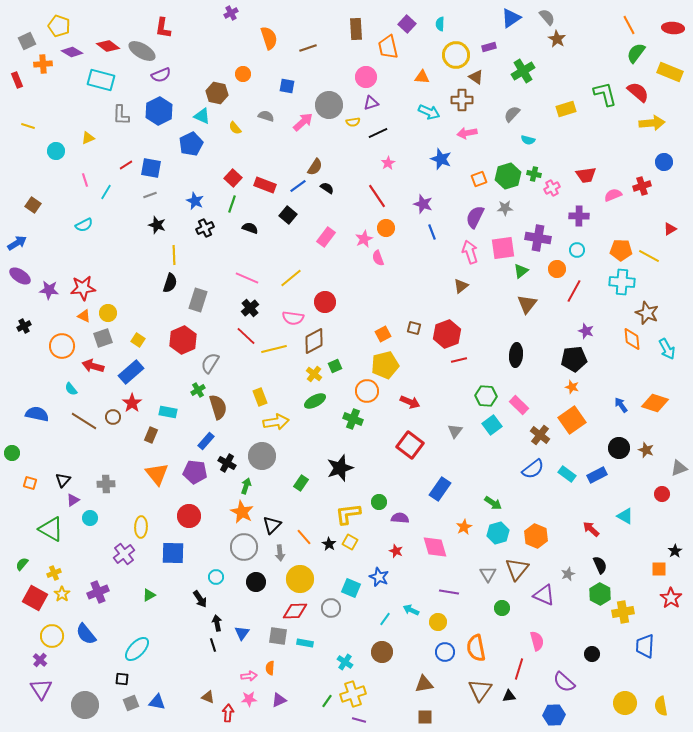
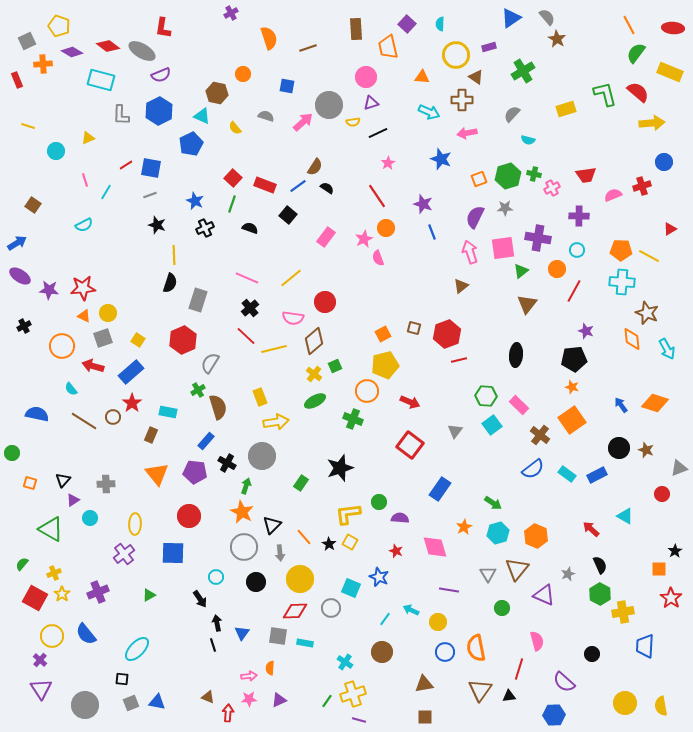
brown diamond at (314, 341): rotated 12 degrees counterclockwise
yellow ellipse at (141, 527): moved 6 px left, 3 px up
purple line at (449, 592): moved 2 px up
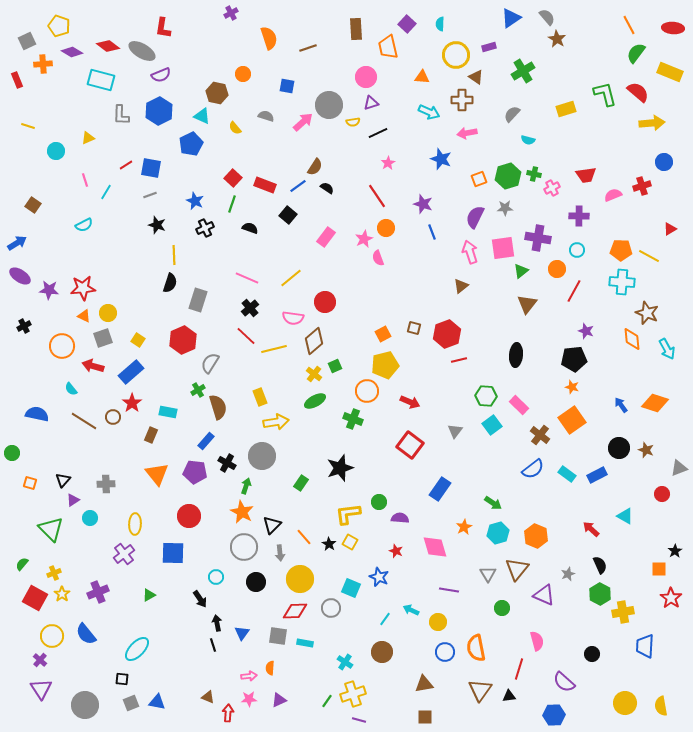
green triangle at (51, 529): rotated 16 degrees clockwise
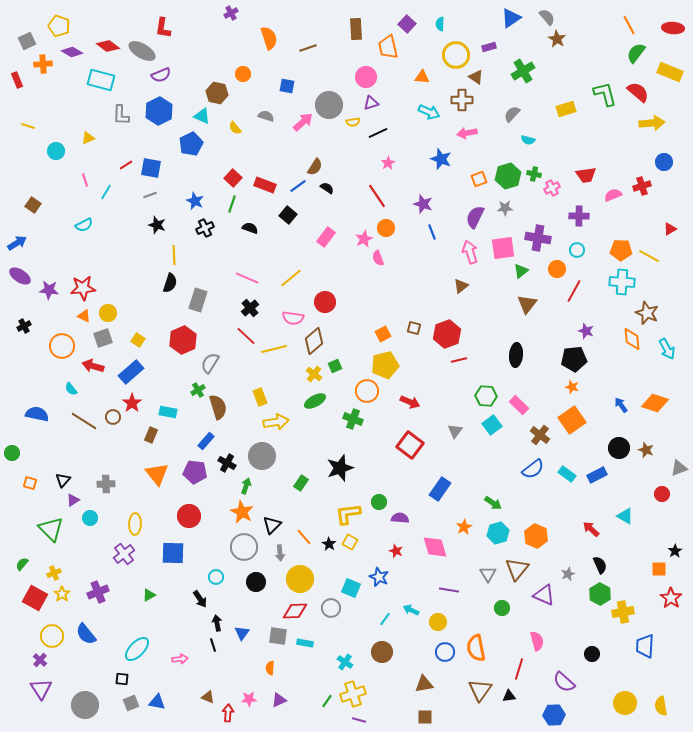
pink arrow at (249, 676): moved 69 px left, 17 px up
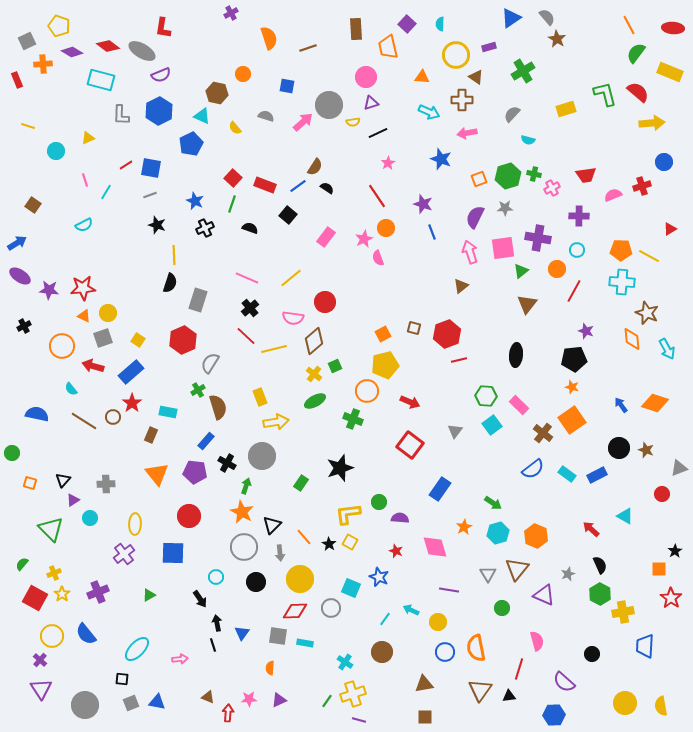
brown cross at (540, 435): moved 3 px right, 2 px up
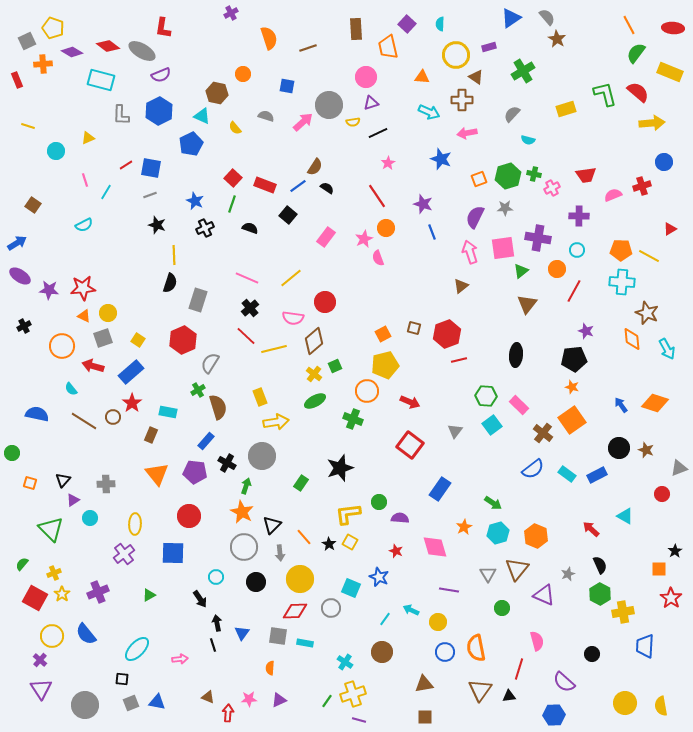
yellow pentagon at (59, 26): moved 6 px left, 2 px down
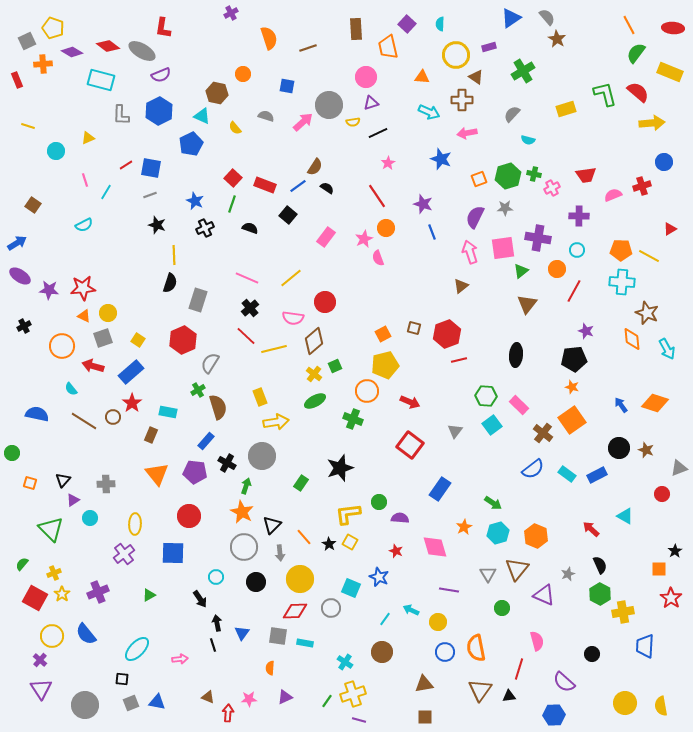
purple triangle at (279, 700): moved 6 px right, 3 px up
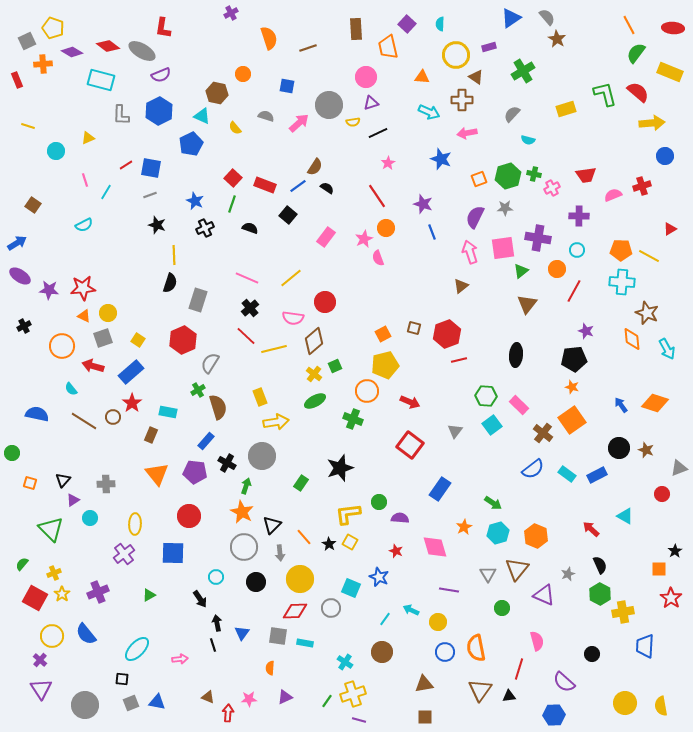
pink arrow at (303, 122): moved 4 px left, 1 px down
blue circle at (664, 162): moved 1 px right, 6 px up
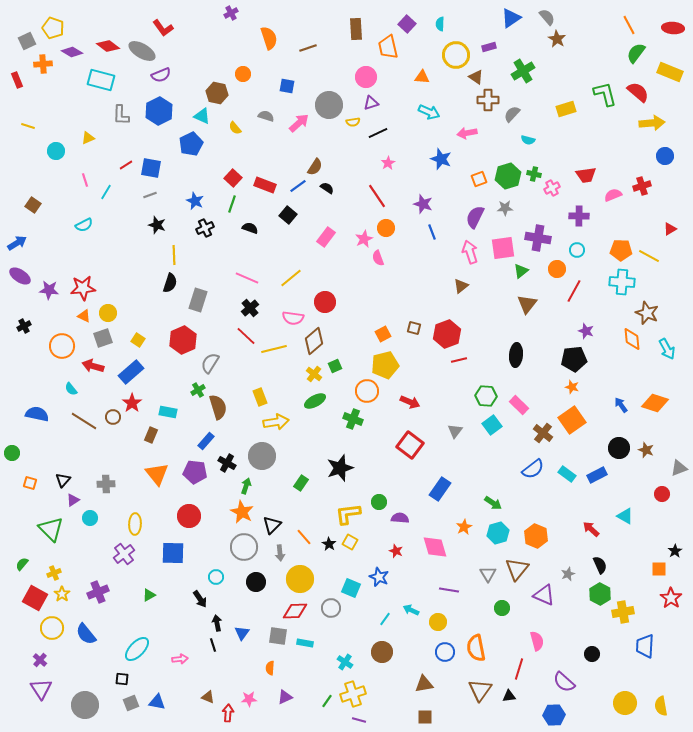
red L-shape at (163, 28): rotated 45 degrees counterclockwise
brown cross at (462, 100): moved 26 px right
yellow circle at (52, 636): moved 8 px up
